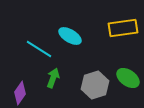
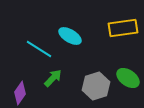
green arrow: rotated 24 degrees clockwise
gray hexagon: moved 1 px right, 1 px down
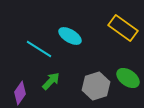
yellow rectangle: rotated 44 degrees clockwise
green arrow: moved 2 px left, 3 px down
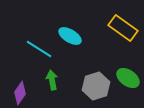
green arrow: moved 1 px right, 1 px up; rotated 54 degrees counterclockwise
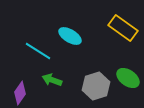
cyan line: moved 1 px left, 2 px down
green arrow: rotated 60 degrees counterclockwise
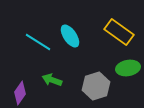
yellow rectangle: moved 4 px left, 4 px down
cyan ellipse: rotated 25 degrees clockwise
cyan line: moved 9 px up
green ellipse: moved 10 px up; rotated 45 degrees counterclockwise
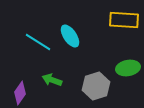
yellow rectangle: moved 5 px right, 12 px up; rotated 32 degrees counterclockwise
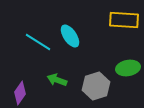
green arrow: moved 5 px right
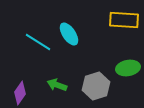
cyan ellipse: moved 1 px left, 2 px up
green arrow: moved 5 px down
